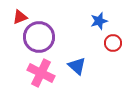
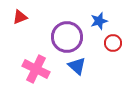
purple circle: moved 28 px right
pink cross: moved 5 px left, 4 px up
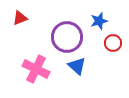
red triangle: moved 1 px down
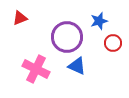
blue triangle: rotated 18 degrees counterclockwise
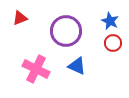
blue star: moved 11 px right; rotated 30 degrees counterclockwise
purple circle: moved 1 px left, 6 px up
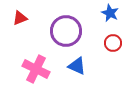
blue star: moved 8 px up
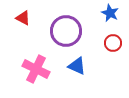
red triangle: moved 3 px right; rotated 49 degrees clockwise
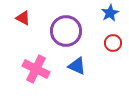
blue star: rotated 18 degrees clockwise
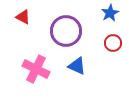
red triangle: moved 1 px up
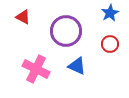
red circle: moved 3 px left, 1 px down
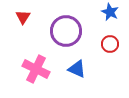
blue star: moved 1 px up; rotated 18 degrees counterclockwise
red triangle: rotated 35 degrees clockwise
blue triangle: moved 3 px down
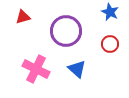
red triangle: rotated 42 degrees clockwise
blue triangle: rotated 18 degrees clockwise
